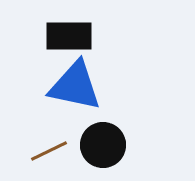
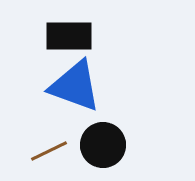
blue triangle: rotated 8 degrees clockwise
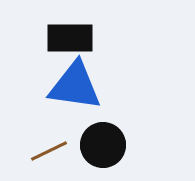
black rectangle: moved 1 px right, 2 px down
blue triangle: rotated 12 degrees counterclockwise
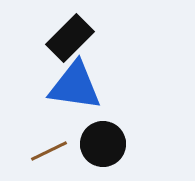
black rectangle: rotated 45 degrees counterclockwise
black circle: moved 1 px up
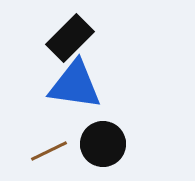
blue triangle: moved 1 px up
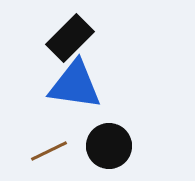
black circle: moved 6 px right, 2 px down
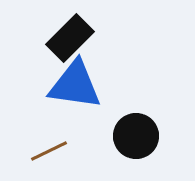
black circle: moved 27 px right, 10 px up
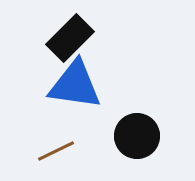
black circle: moved 1 px right
brown line: moved 7 px right
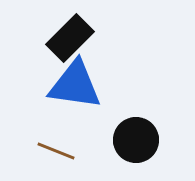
black circle: moved 1 px left, 4 px down
brown line: rotated 48 degrees clockwise
